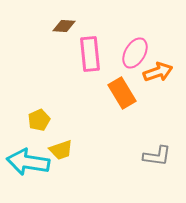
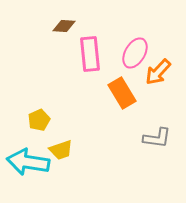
orange arrow: rotated 152 degrees clockwise
gray L-shape: moved 18 px up
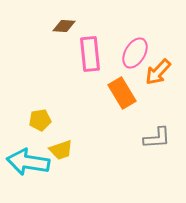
yellow pentagon: moved 1 px right; rotated 15 degrees clockwise
gray L-shape: rotated 12 degrees counterclockwise
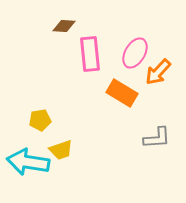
orange rectangle: rotated 28 degrees counterclockwise
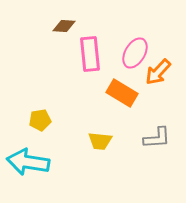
yellow trapezoid: moved 39 px right, 9 px up; rotated 25 degrees clockwise
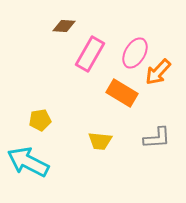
pink rectangle: rotated 36 degrees clockwise
cyan arrow: rotated 18 degrees clockwise
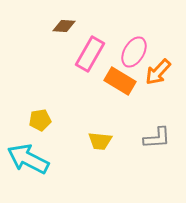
pink ellipse: moved 1 px left, 1 px up
orange rectangle: moved 2 px left, 12 px up
cyan arrow: moved 3 px up
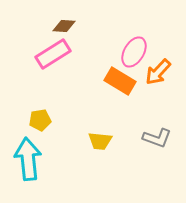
pink rectangle: moved 37 px left; rotated 28 degrees clockwise
gray L-shape: rotated 24 degrees clockwise
cyan arrow: rotated 57 degrees clockwise
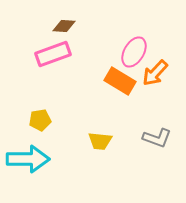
pink rectangle: rotated 12 degrees clockwise
orange arrow: moved 3 px left, 1 px down
cyan arrow: rotated 96 degrees clockwise
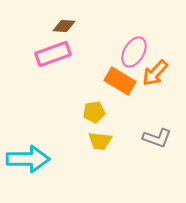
yellow pentagon: moved 54 px right, 8 px up
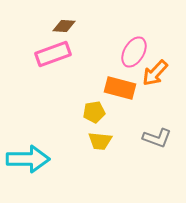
orange rectangle: moved 7 px down; rotated 16 degrees counterclockwise
